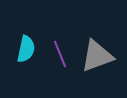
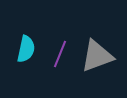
purple line: rotated 44 degrees clockwise
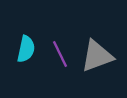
purple line: rotated 48 degrees counterclockwise
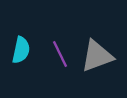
cyan semicircle: moved 5 px left, 1 px down
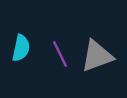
cyan semicircle: moved 2 px up
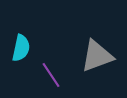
purple line: moved 9 px left, 21 px down; rotated 8 degrees counterclockwise
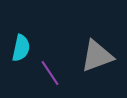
purple line: moved 1 px left, 2 px up
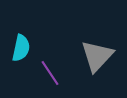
gray triangle: rotated 27 degrees counterclockwise
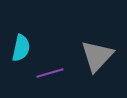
purple line: rotated 72 degrees counterclockwise
